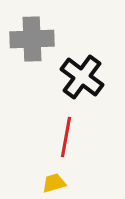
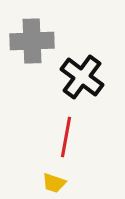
gray cross: moved 2 px down
yellow trapezoid: rotated 145 degrees counterclockwise
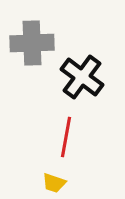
gray cross: moved 2 px down
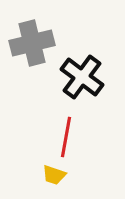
gray cross: rotated 12 degrees counterclockwise
yellow trapezoid: moved 8 px up
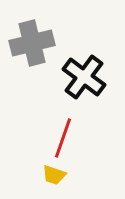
black cross: moved 2 px right
red line: moved 3 px left, 1 px down; rotated 9 degrees clockwise
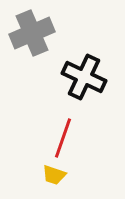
gray cross: moved 10 px up; rotated 9 degrees counterclockwise
black cross: rotated 12 degrees counterclockwise
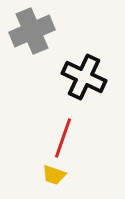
gray cross: moved 2 px up
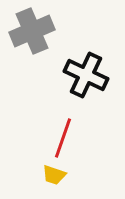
black cross: moved 2 px right, 2 px up
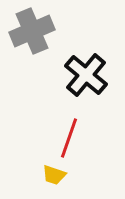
black cross: rotated 15 degrees clockwise
red line: moved 6 px right
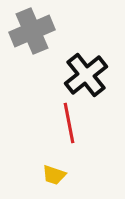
black cross: rotated 12 degrees clockwise
red line: moved 15 px up; rotated 30 degrees counterclockwise
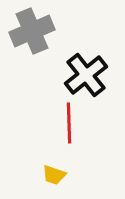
red line: rotated 9 degrees clockwise
